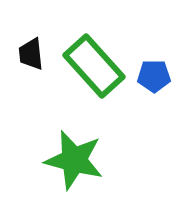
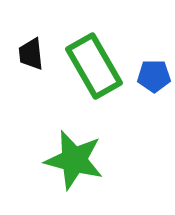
green rectangle: rotated 12 degrees clockwise
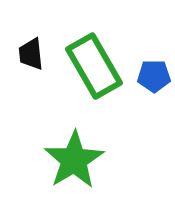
green star: rotated 26 degrees clockwise
